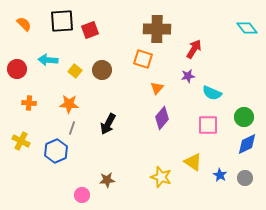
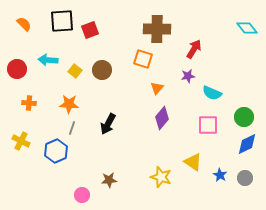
brown star: moved 2 px right
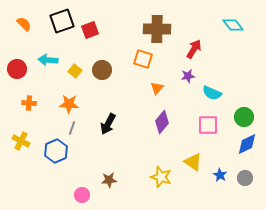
black square: rotated 15 degrees counterclockwise
cyan diamond: moved 14 px left, 3 px up
purple diamond: moved 4 px down
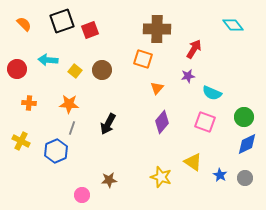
pink square: moved 3 px left, 3 px up; rotated 20 degrees clockwise
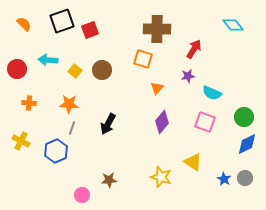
blue star: moved 4 px right, 4 px down
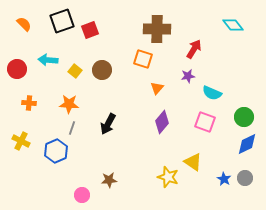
yellow star: moved 7 px right
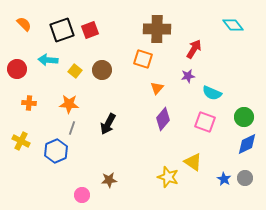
black square: moved 9 px down
purple diamond: moved 1 px right, 3 px up
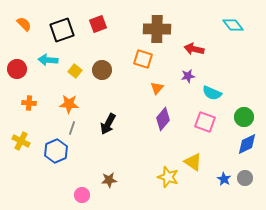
red square: moved 8 px right, 6 px up
red arrow: rotated 108 degrees counterclockwise
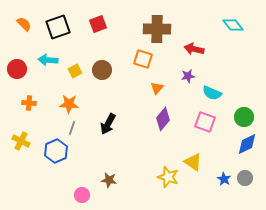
black square: moved 4 px left, 3 px up
yellow square: rotated 24 degrees clockwise
brown star: rotated 14 degrees clockwise
